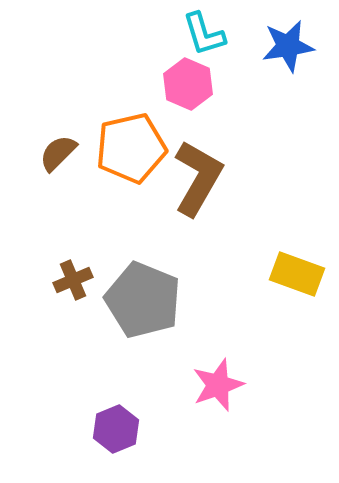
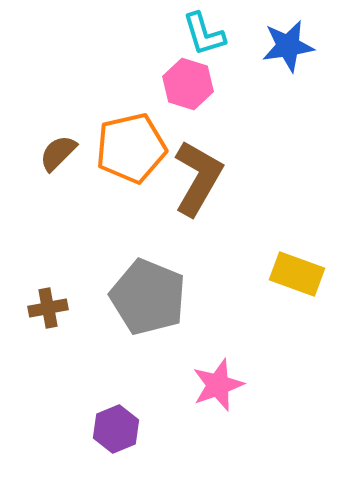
pink hexagon: rotated 6 degrees counterclockwise
brown cross: moved 25 px left, 28 px down; rotated 12 degrees clockwise
gray pentagon: moved 5 px right, 3 px up
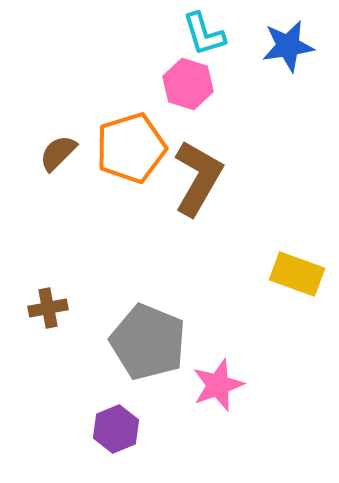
orange pentagon: rotated 4 degrees counterclockwise
gray pentagon: moved 45 px down
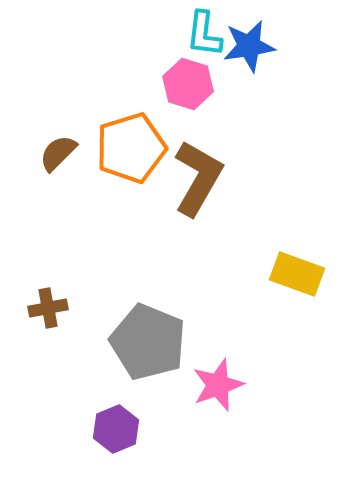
cyan L-shape: rotated 24 degrees clockwise
blue star: moved 39 px left
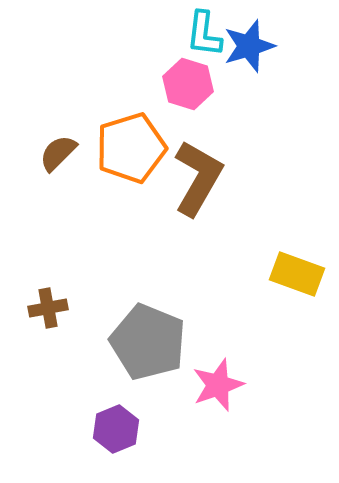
blue star: rotated 8 degrees counterclockwise
